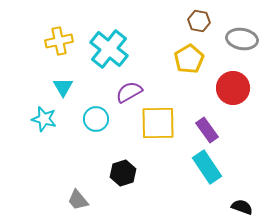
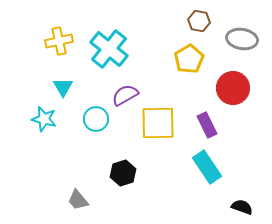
purple semicircle: moved 4 px left, 3 px down
purple rectangle: moved 5 px up; rotated 10 degrees clockwise
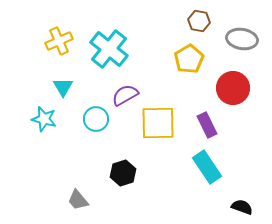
yellow cross: rotated 12 degrees counterclockwise
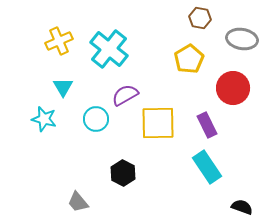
brown hexagon: moved 1 px right, 3 px up
black hexagon: rotated 15 degrees counterclockwise
gray trapezoid: moved 2 px down
